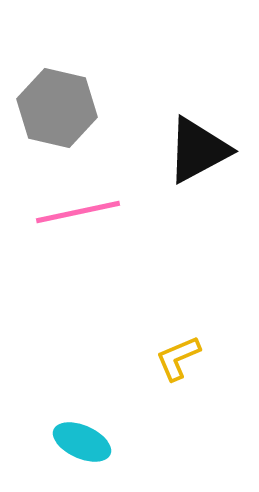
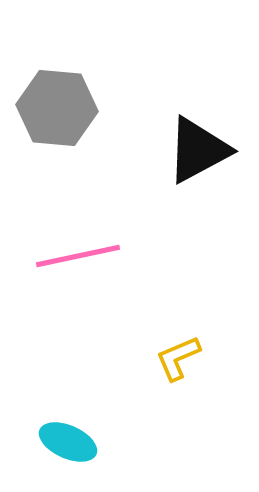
gray hexagon: rotated 8 degrees counterclockwise
pink line: moved 44 px down
cyan ellipse: moved 14 px left
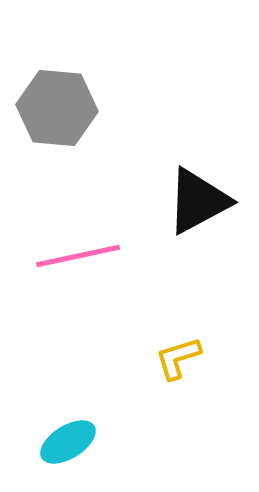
black triangle: moved 51 px down
yellow L-shape: rotated 6 degrees clockwise
cyan ellipse: rotated 56 degrees counterclockwise
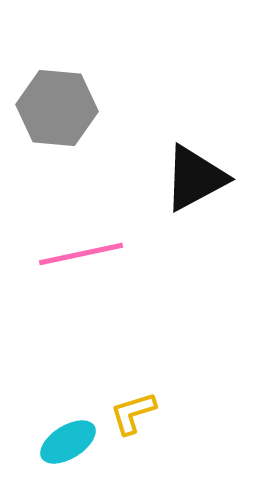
black triangle: moved 3 px left, 23 px up
pink line: moved 3 px right, 2 px up
yellow L-shape: moved 45 px left, 55 px down
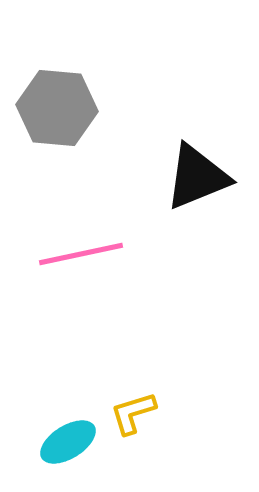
black triangle: moved 2 px right, 1 px up; rotated 6 degrees clockwise
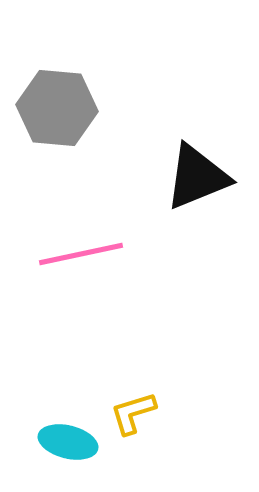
cyan ellipse: rotated 46 degrees clockwise
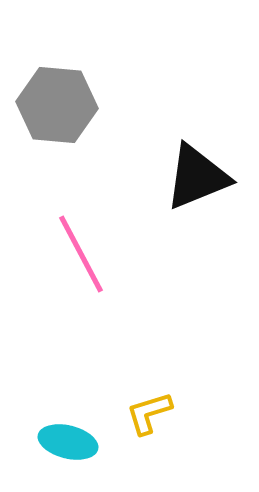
gray hexagon: moved 3 px up
pink line: rotated 74 degrees clockwise
yellow L-shape: moved 16 px right
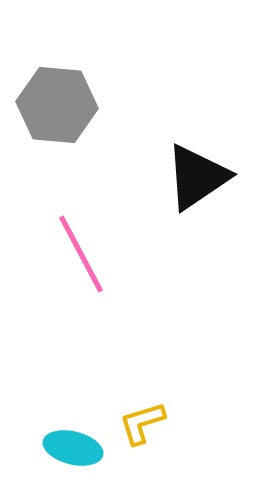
black triangle: rotated 12 degrees counterclockwise
yellow L-shape: moved 7 px left, 10 px down
cyan ellipse: moved 5 px right, 6 px down
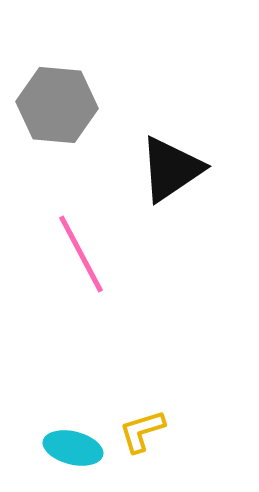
black triangle: moved 26 px left, 8 px up
yellow L-shape: moved 8 px down
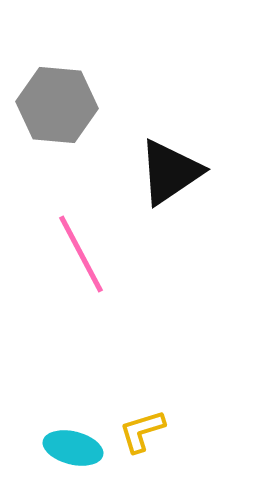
black triangle: moved 1 px left, 3 px down
